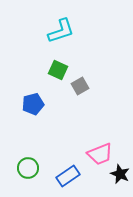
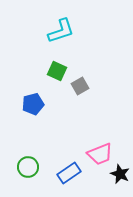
green square: moved 1 px left, 1 px down
green circle: moved 1 px up
blue rectangle: moved 1 px right, 3 px up
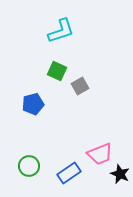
green circle: moved 1 px right, 1 px up
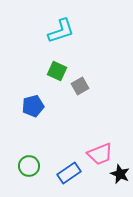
blue pentagon: moved 2 px down
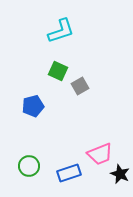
green square: moved 1 px right
blue rectangle: rotated 15 degrees clockwise
